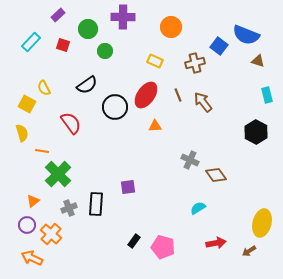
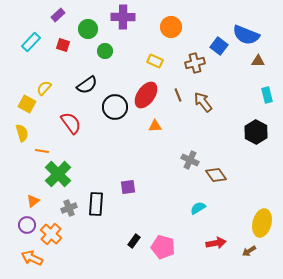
brown triangle at (258, 61): rotated 16 degrees counterclockwise
yellow semicircle at (44, 88): rotated 70 degrees clockwise
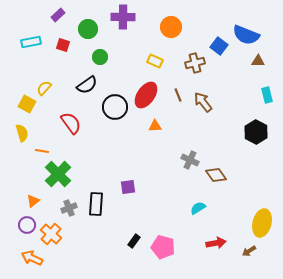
cyan rectangle at (31, 42): rotated 36 degrees clockwise
green circle at (105, 51): moved 5 px left, 6 px down
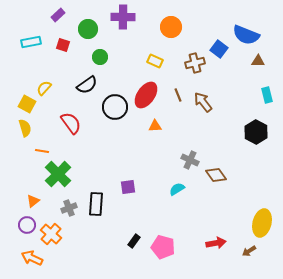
blue square at (219, 46): moved 3 px down
yellow semicircle at (22, 133): moved 3 px right, 5 px up
cyan semicircle at (198, 208): moved 21 px left, 19 px up
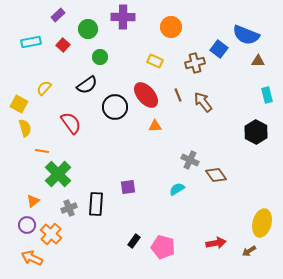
red square at (63, 45): rotated 24 degrees clockwise
red ellipse at (146, 95): rotated 76 degrees counterclockwise
yellow square at (27, 104): moved 8 px left
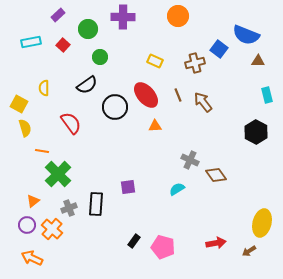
orange circle at (171, 27): moved 7 px right, 11 px up
yellow semicircle at (44, 88): rotated 42 degrees counterclockwise
orange cross at (51, 234): moved 1 px right, 5 px up
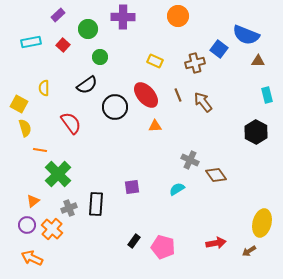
orange line at (42, 151): moved 2 px left, 1 px up
purple square at (128, 187): moved 4 px right
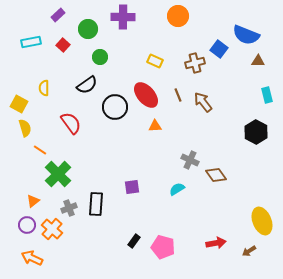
orange line at (40, 150): rotated 24 degrees clockwise
yellow ellipse at (262, 223): moved 2 px up; rotated 36 degrees counterclockwise
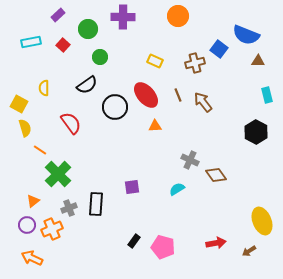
orange cross at (52, 229): rotated 25 degrees clockwise
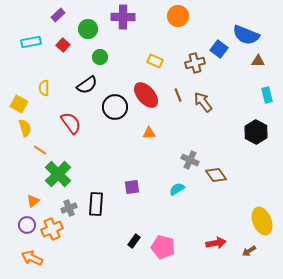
orange triangle at (155, 126): moved 6 px left, 7 px down
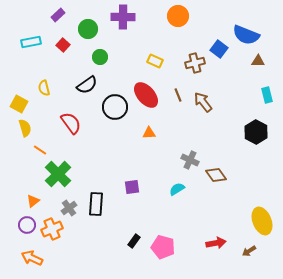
yellow semicircle at (44, 88): rotated 14 degrees counterclockwise
gray cross at (69, 208): rotated 14 degrees counterclockwise
